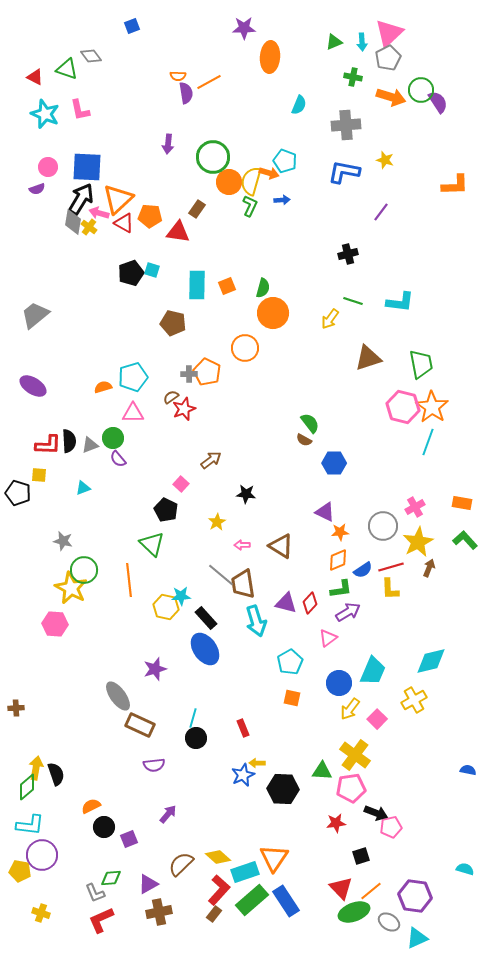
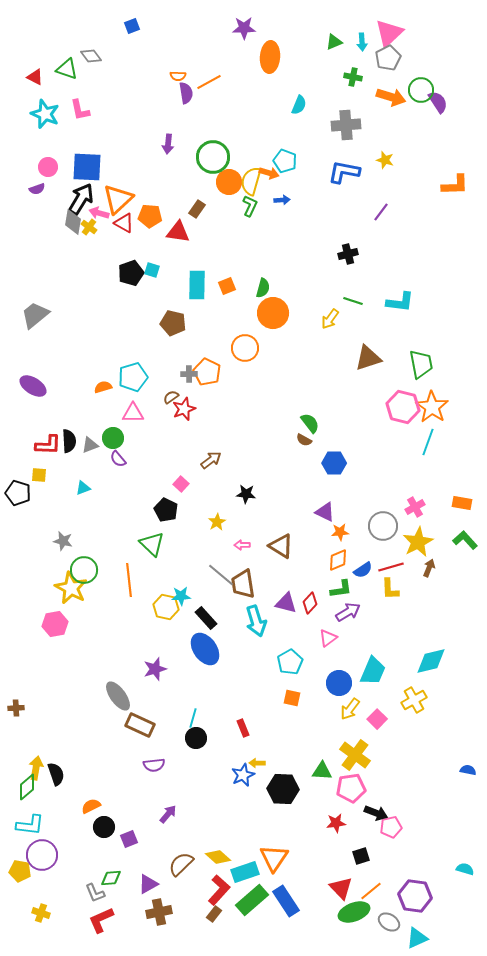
pink hexagon at (55, 624): rotated 15 degrees counterclockwise
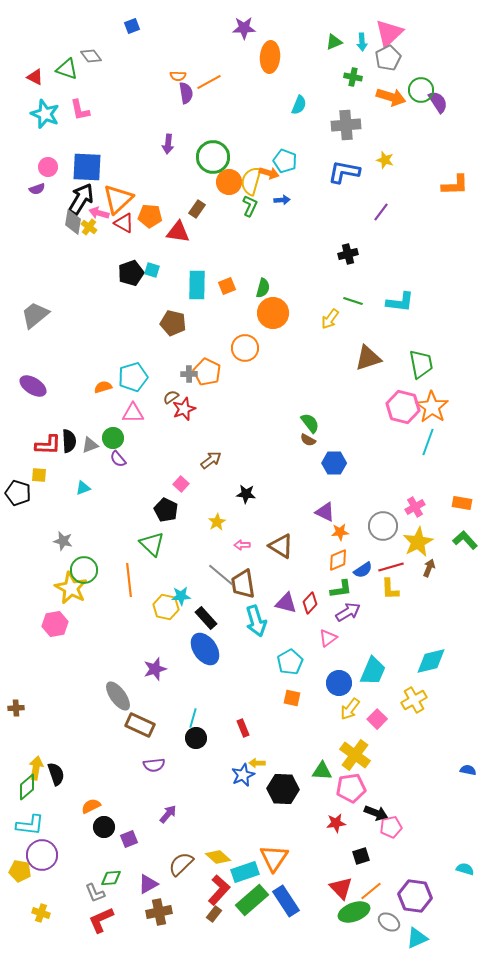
brown semicircle at (304, 440): moved 4 px right
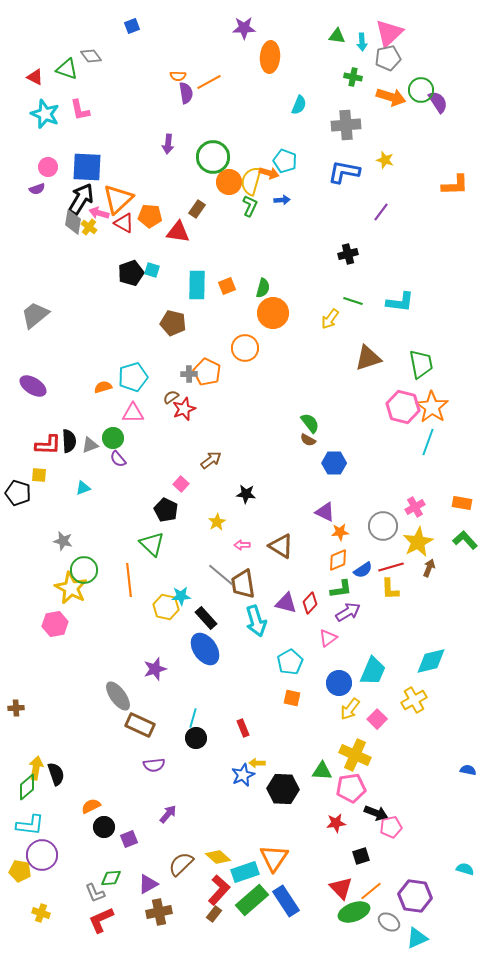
green triangle at (334, 42): moved 3 px right, 6 px up; rotated 30 degrees clockwise
gray pentagon at (388, 58): rotated 15 degrees clockwise
yellow cross at (355, 755): rotated 12 degrees counterclockwise
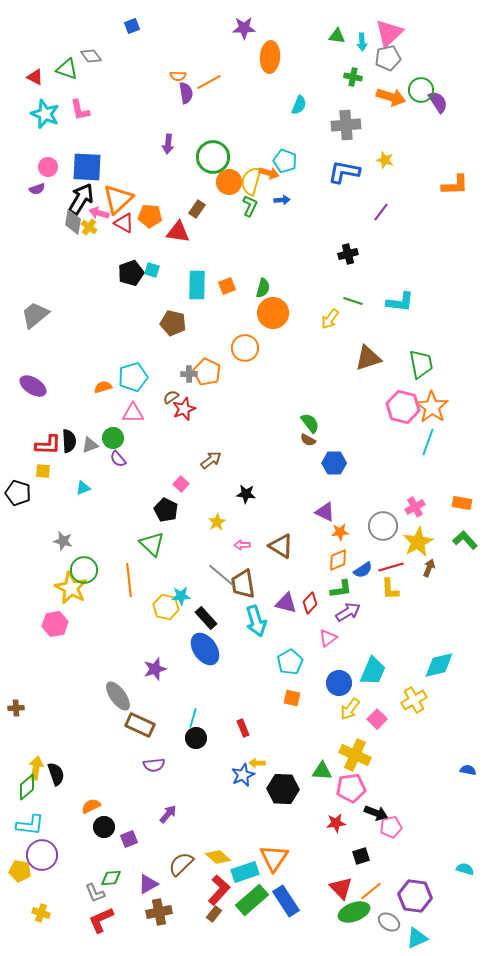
yellow square at (39, 475): moved 4 px right, 4 px up
cyan diamond at (431, 661): moved 8 px right, 4 px down
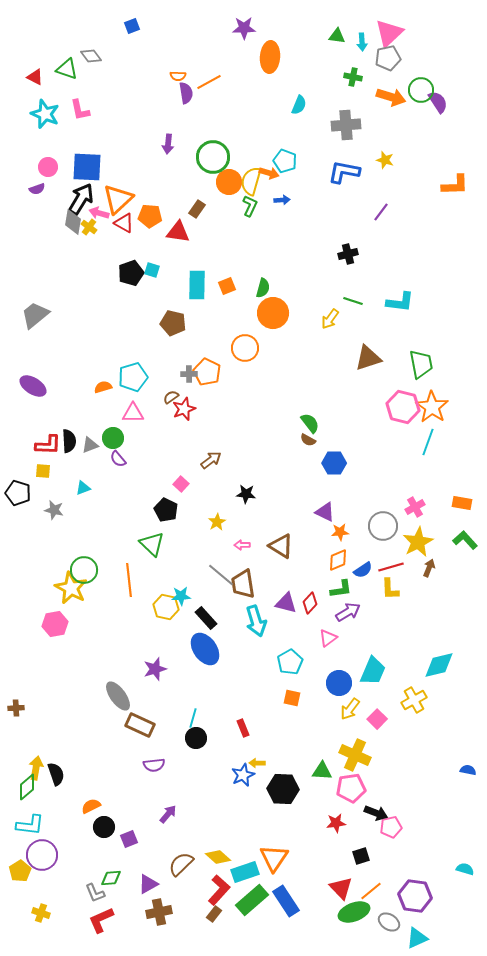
gray star at (63, 541): moved 9 px left, 31 px up
yellow pentagon at (20, 871): rotated 30 degrees clockwise
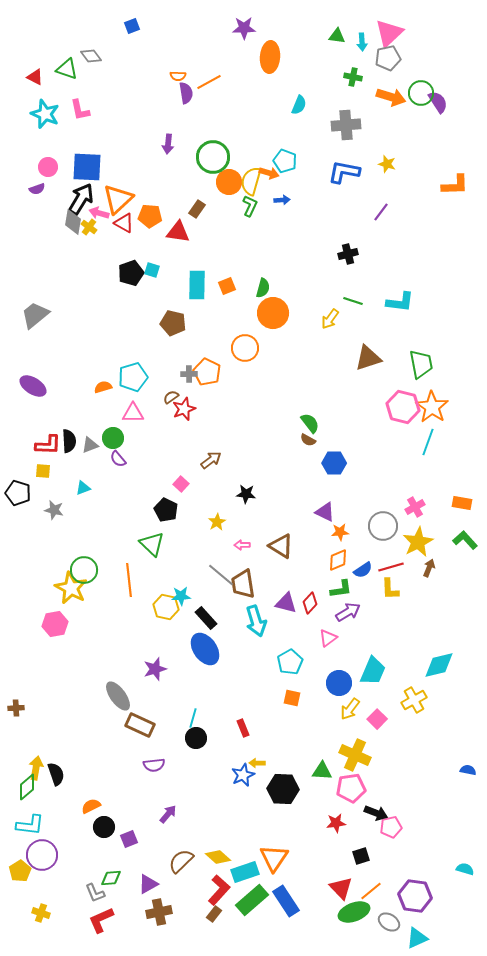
green circle at (421, 90): moved 3 px down
yellow star at (385, 160): moved 2 px right, 4 px down
brown semicircle at (181, 864): moved 3 px up
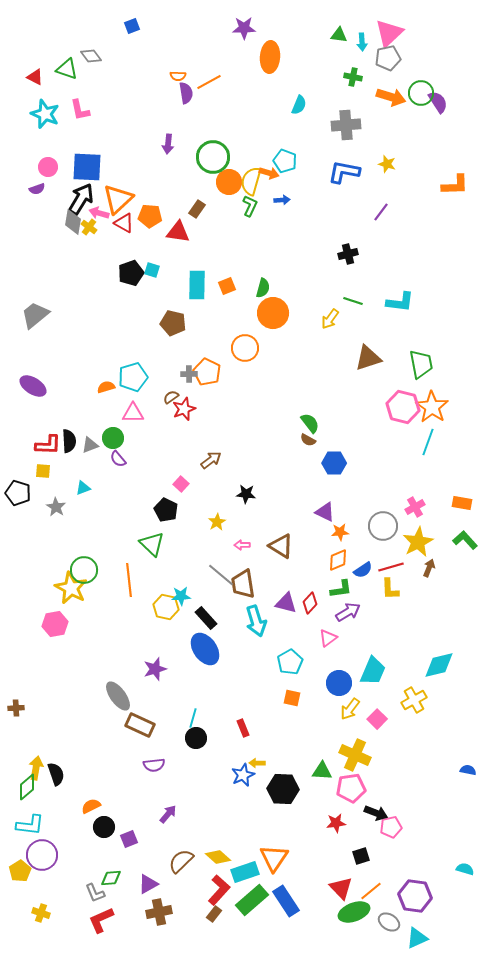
green triangle at (337, 36): moved 2 px right, 1 px up
orange semicircle at (103, 387): moved 3 px right
gray star at (54, 510): moved 2 px right, 3 px up; rotated 18 degrees clockwise
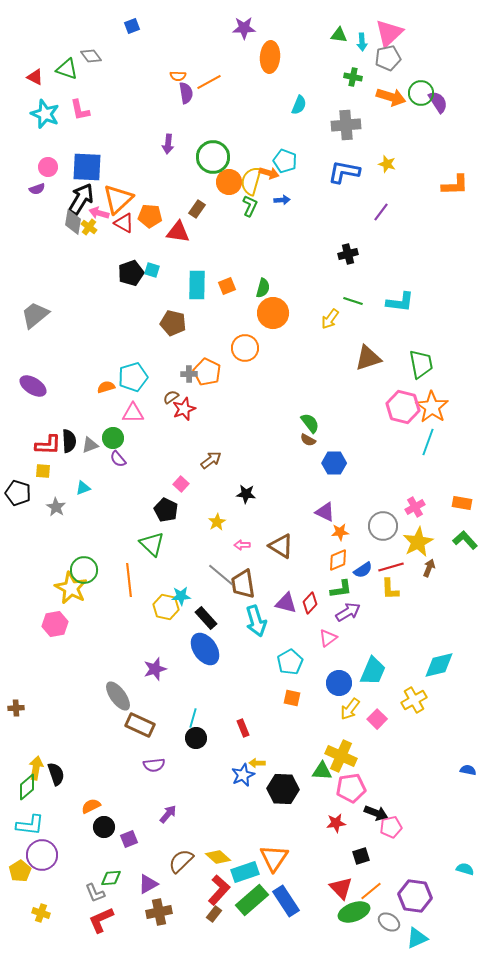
yellow cross at (355, 755): moved 14 px left, 1 px down
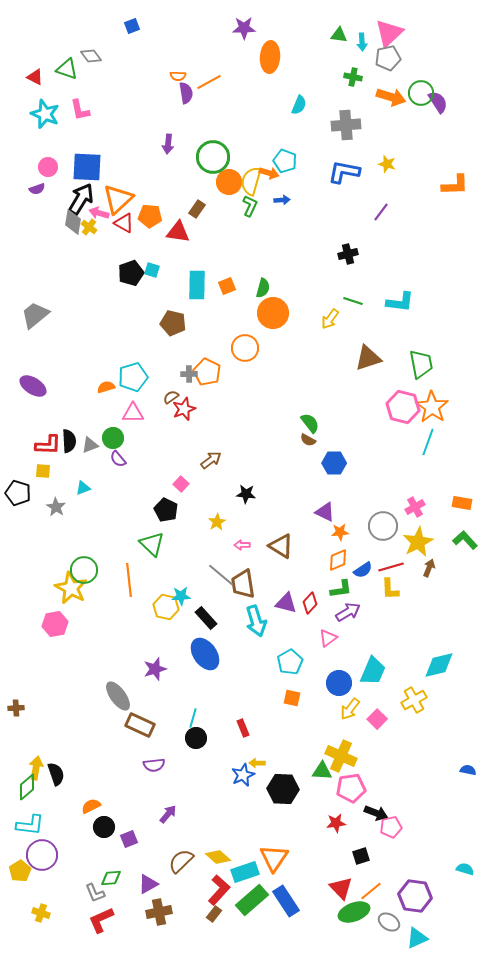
blue ellipse at (205, 649): moved 5 px down
